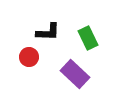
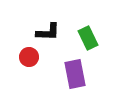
purple rectangle: rotated 36 degrees clockwise
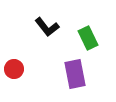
black L-shape: moved 1 px left, 5 px up; rotated 50 degrees clockwise
red circle: moved 15 px left, 12 px down
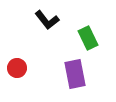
black L-shape: moved 7 px up
red circle: moved 3 px right, 1 px up
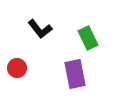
black L-shape: moved 7 px left, 9 px down
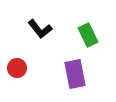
green rectangle: moved 3 px up
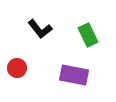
purple rectangle: moved 1 px left, 1 px down; rotated 68 degrees counterclockwise
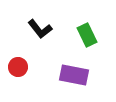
green rectangle: moved 1 px left
red circle: moved 1 px right, 1 px up
